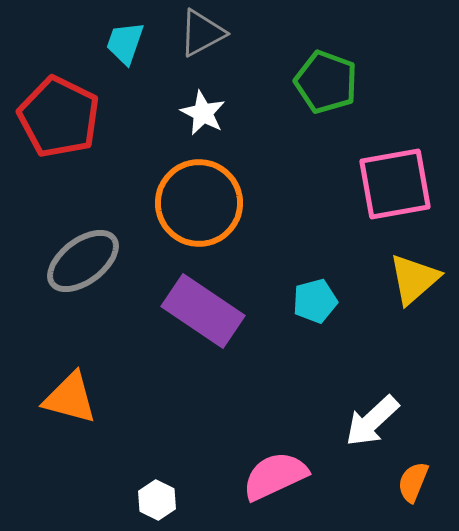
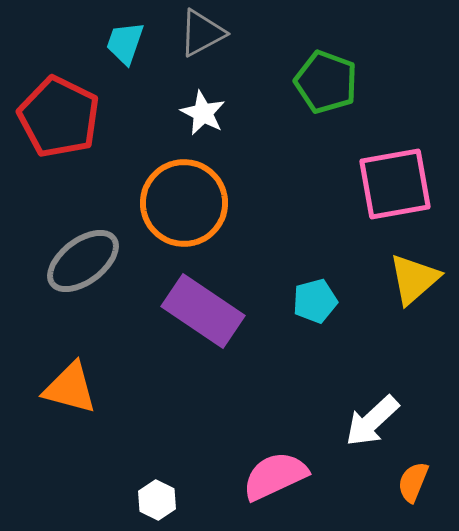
orange circle: moved 15 px left
orange triangle: moved 10 px up
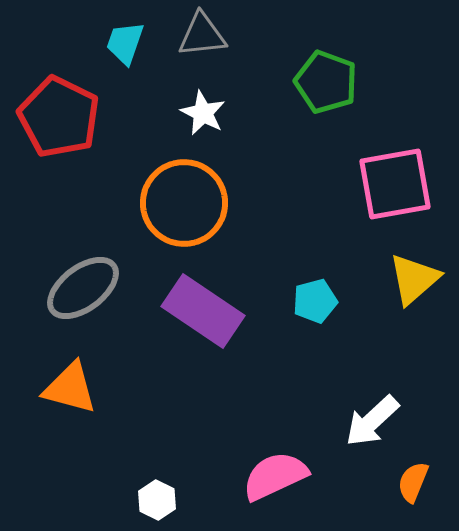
gray triangle: moved 2 px down; rotated 22 degrees clockwise
gray ellipse: moved 27 px down
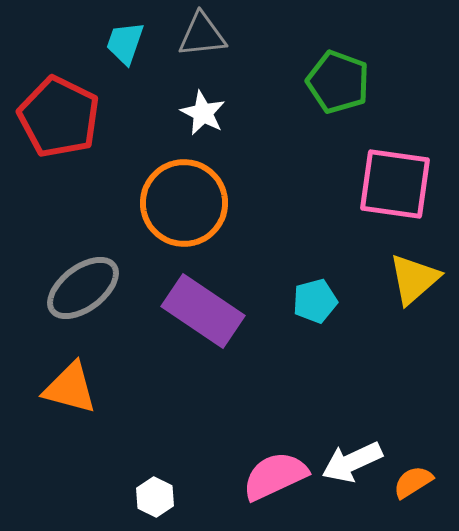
green pentagon: moved 12 px right
pink square: rotated 18 degrees clockwise
white arrow: moved 20 px left, 41 px down; rotated 18 degrees clockwise
orange semicircle: rotated 36 degrees clockwise
white hexagon: moved 2 px left, 3 px up
